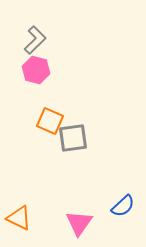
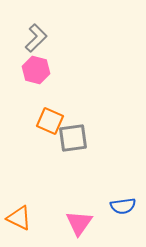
gray L-shape: moved 1 px right, 2 px up
blue semicircle: rotated 35 degrees clockwise
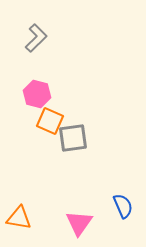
pink hexagon: moved 1 px right, 24 px down
blue semicircle: rotated 105 degrees counterclockwise
orange triangle: rotated 16 degrees counterclockwise
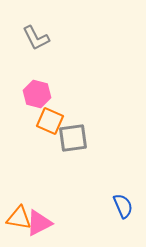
gray L-shape: rotated 108 degrees clockwise
pink triangle: moved 40 px left; rotated 28 degrees clockwise
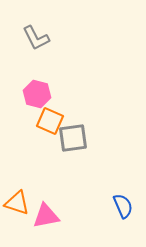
orange triangle: moved 2 px left, 15 px up; rotated 8 degrees clockwise
pink triangle: moved 7 px right, 7 px up; rotated 16 degrees clockwise
